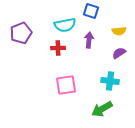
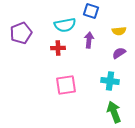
green arrow: moved 12 px right, 3 px down; rotated 100 degrees clockwise
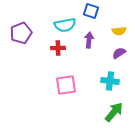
green arrow: rotated 60 degrees clockwise
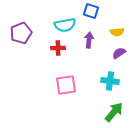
yellow semicircle: moved 2 px left, 1 px down
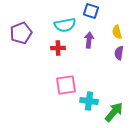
yellow semicircle: rotated 80 degrees clockwise
purple semicircle: rotated 48 degrees counterclockwise
cyan cross: moved 21 px left, 20 px down
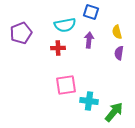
blue square: moved 1 px down
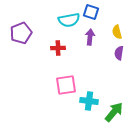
cyan semicircle: moved 4 px right, 5 px up
purple arrow: moved 1 px right, 3 px up
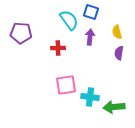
cyan semicircle: rotated 115 degrees counterclockwise
purple pentagon: rotated 25 degrees clockwise
cyan cross: moved 1 px right, 4 px up
green arrow: moved 5 px up; rotated 135 degrees counterclockwise
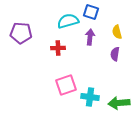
cyan semicircle: moved 1 px left, 1 px down; rotated 70 degrees counterclockwise
purple semicircle: moved 4 px left, 1 px down
pink square: rotated 10 degrees counterclockwise
green arrow: moved 5 px right, 4 px up
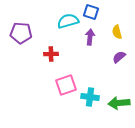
red cross: moved 7 px left, 6 px down
purple semicircle: moved 4 px right, 3 px down; rotated 40 degrees clockwise
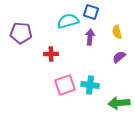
pink square: moved 1 px left
cyan cross: moved 12 px up
